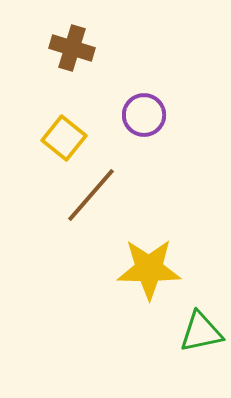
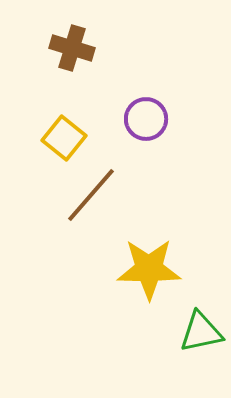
purple circle: moved 2 px right, 4 px down
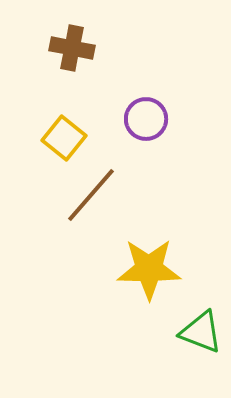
brown cross: rotated 6 degrees counterclockwise
green triangle: rotated 33 degrees clockwise
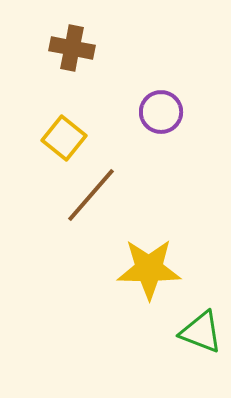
purple circle: moved 15 px right, 7 px up
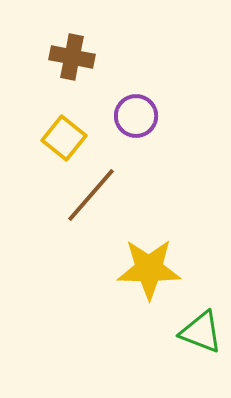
brown cross: moved 9 px down
purple circle: moved 25 px left, 4 px down
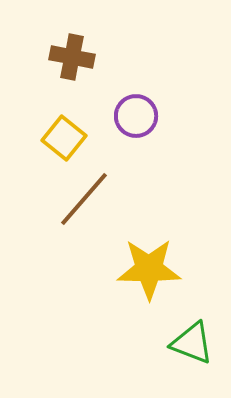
brown line: moved 7 px left, 4 px down
green triangle: moved 9 px left, 11 px down
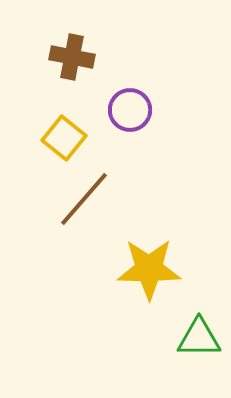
purple circle: moved 6 px left, 6 px up
green triangle: moved 7 px right, 5 px up; rotated 21 degrees counterclockwise
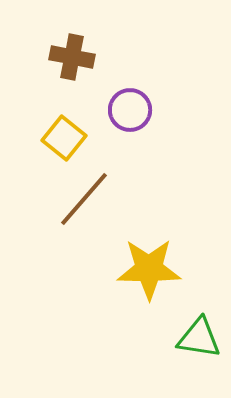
green triangle: rotated 9 degrees clockwise
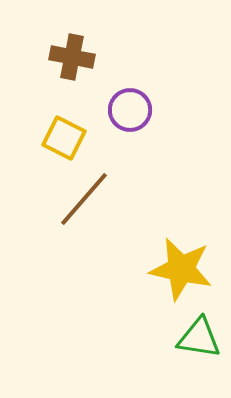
yellow square: rotated 12 degrees counterclockwise
yellow star: moved 32 px right; rotated 12 degrees clockwise
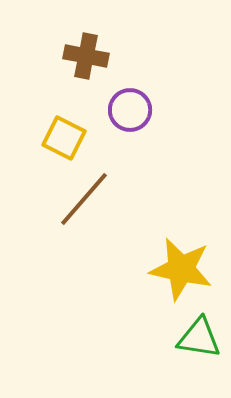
brown cross: moved 14 px right, 1 px up
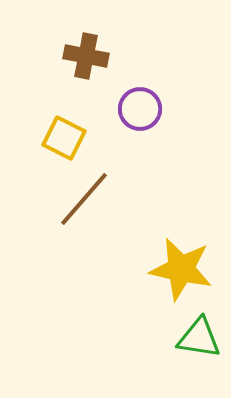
purple circle: moved 10 px right, 1 px up
